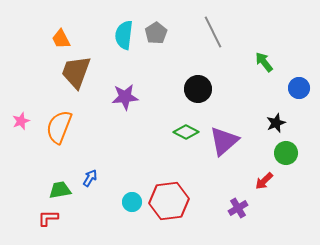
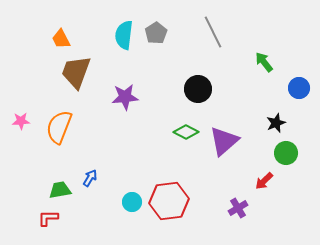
pink star: rotated 18 degrees clockwise
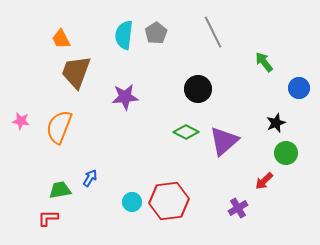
pink star: rotated 12 degrees clockwise
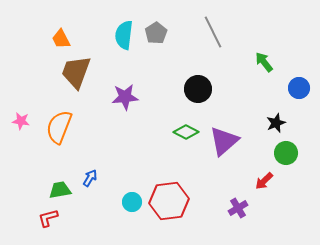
red L-shape: rotated 15 degrees counterclockwise
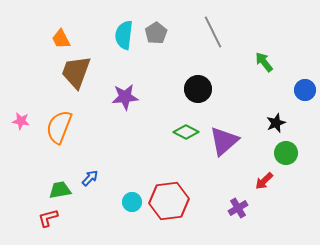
blue circle: moved 6 px right, 2 px down
blue arrow: rotated 12 degrees clockwise
